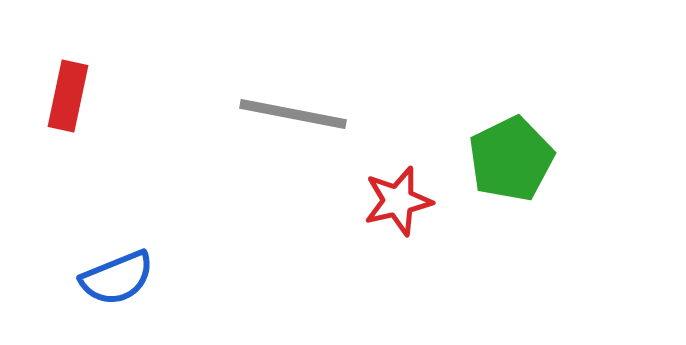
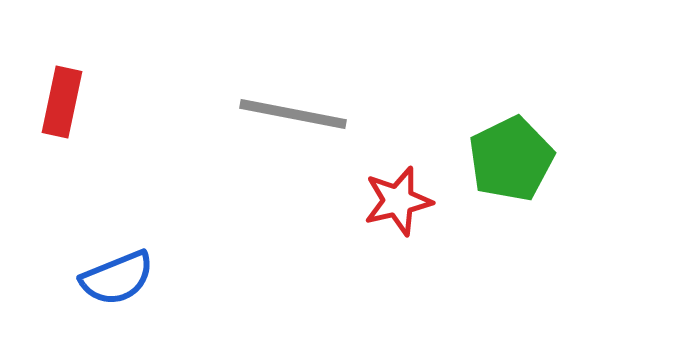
red rectangle: moved 6 px left, 6 px down
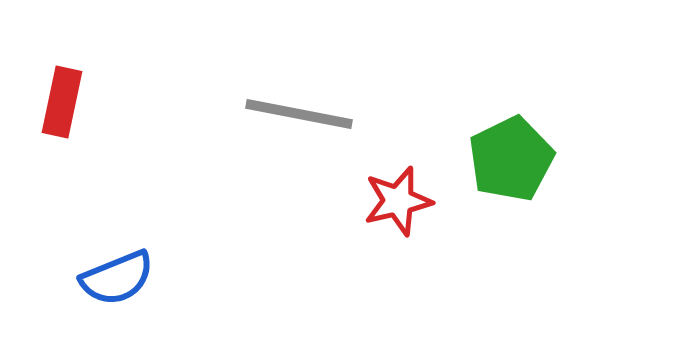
gray line: moved 6 px right
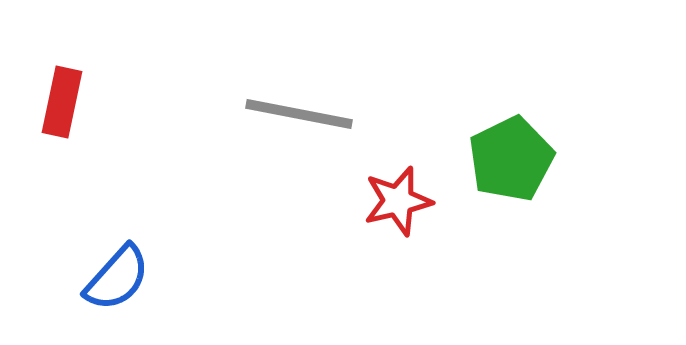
blue semicircle: rotated 26 degrees counterclockwise
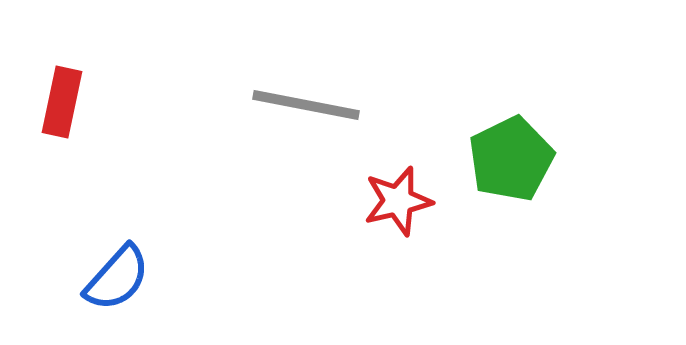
gray line: moved 7 px right, 9 px up
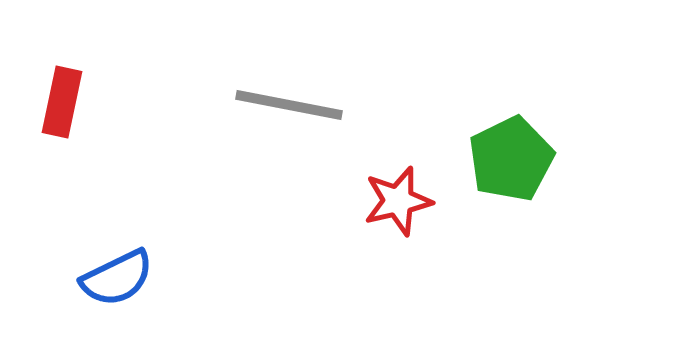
gray line: moved 17 px left
blue semicircle: rotated 22 degrees clockwise
